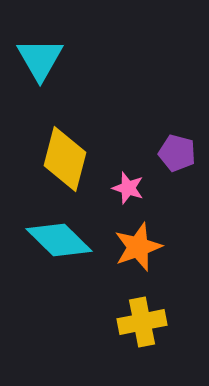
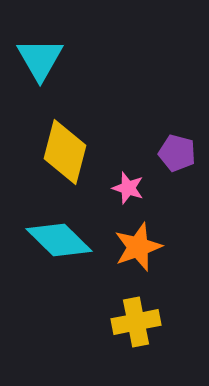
yellow diamond: moved 7 px up
yellow cross: moved 6 px left
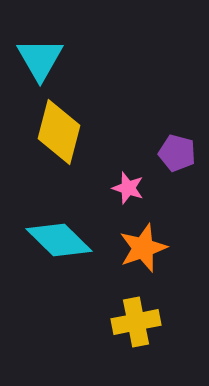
yellow diamond: moved 6 px left, 20 px up
orange star: moved 5 px right, 1 px down
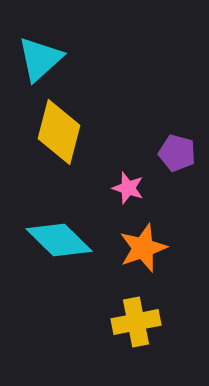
cyan triangle: rotated 18 degrees clockwise
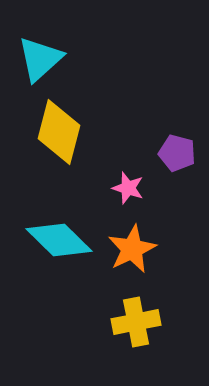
orange star: moved 11 px left, 1 px down; rotated 6 degrees counterclockwise
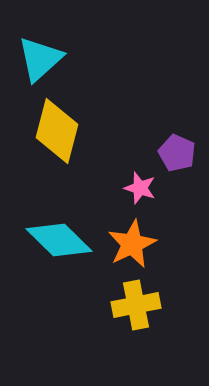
yellow diamond: moved 2 px left, 1 px up
purple pentagon: rotated 9 degrees clockwise
pink star: moved 12 px right
orange star: moved 5 px up
yellow cross: moved 17 px up
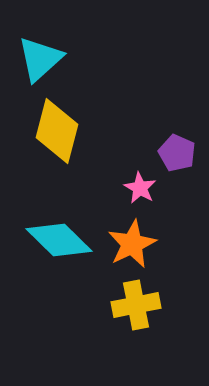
pink star: rotated 12 degrees clockwise
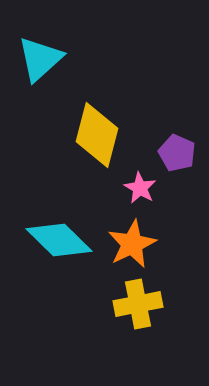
yellow diamond: moved 40 px right, 4 px down
yellow cross: moved 2 px right, 1 px up
